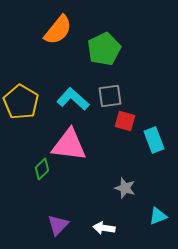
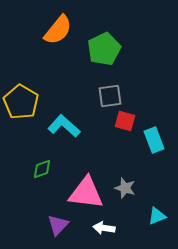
cyan L-shape: moved 9 px left, 27 px down
pink triangle: moved 17 px right, 48 px down
green diamond: rotated 25 degrees clockwise
cyan triangle: moved 1 px left
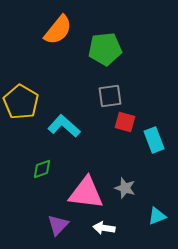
green pentagon: moved 1 px right; rotated 20 degrees clockwise
red square: moved 1 px down
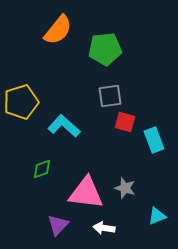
yellow pentagon: rotated 24 degrees clockwise
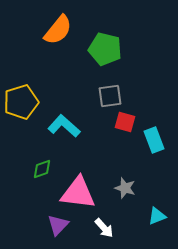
green pentagon: rotated 20 degrees clockwise
pink triangle: moved 8 px left
white arrow: rotated 140 degrees counterclockwise
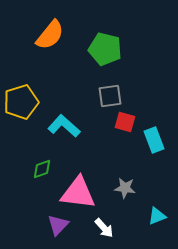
orange semicircle: moved 8 px left, 5 px down
gray star: rotated 10 degrees counterclockwise
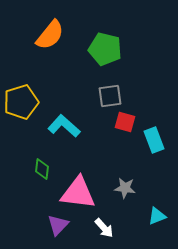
green diamond: rotated 65 degrees counterclockwise
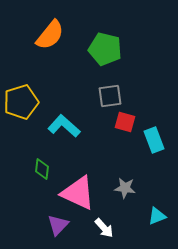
pink triangle: rotated 18 degrees clockwise
